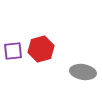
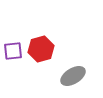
gray ellipse: moved 10 px left, 4 px down; rotated 40 degrees counterclockwise
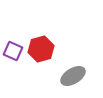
purple square: rotated 30 degrees clockwise
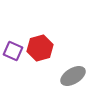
red hexagon: moved 1 px left, 1 px up
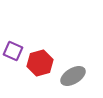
red hexagon: moved 15 px down
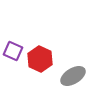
red hexagon: moved 4 px up; rotated 20 degrees counterclockwise
